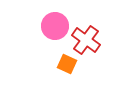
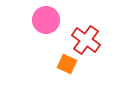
pink circle: moved 9 px left, 6 px up
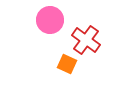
pink circle: moved 4 px right
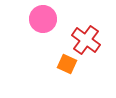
pink circle: moved 7 px left, 1 px up
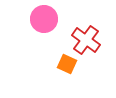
pink circle: moved 1 px right
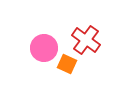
pink circle: moved 29 px down
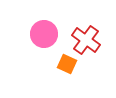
pink circle: moved 14 px up
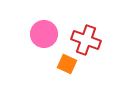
red cross: rotated 16 degrees counterclockwise
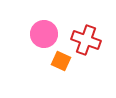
orange square: moved 6 px left, 3 px up
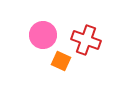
pink circle: moved 1 px left, 1 px down
